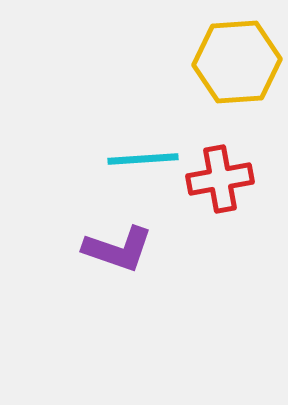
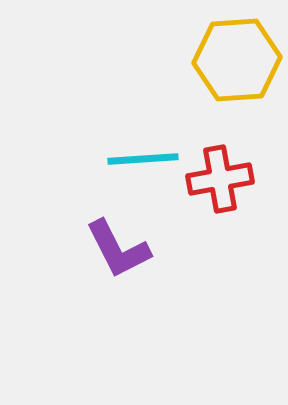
yellow hexagon: moved 2 px up
purple L-shape: rotated 44 degrees clockwise
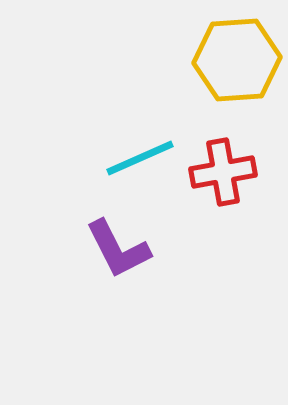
cyan line: moved 3 px left, 1 px up; rotated 20 degrees counterclockwise
red cross: moved 3 px right, 7 px up
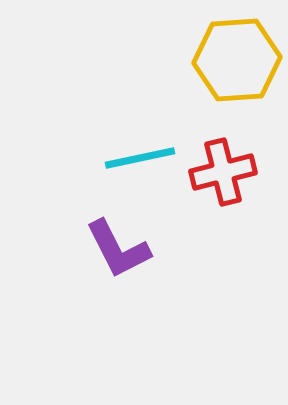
cyan line: rotated 12 degrees clockwise
red cross: rotated 4 degrees counterclockwise
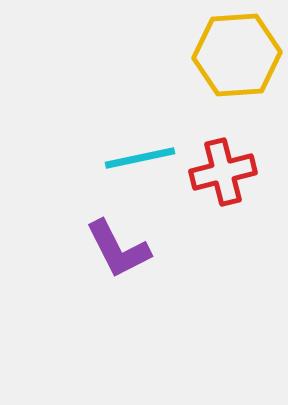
yellow hexagon: moved 5 px up
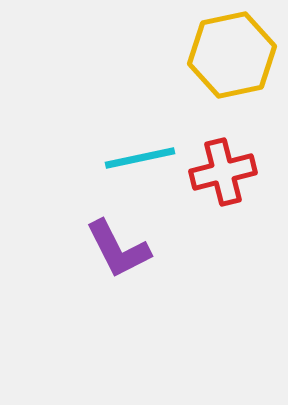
yellow hexagon: moved 5 px left; rotated 8 degrees counterclockwise
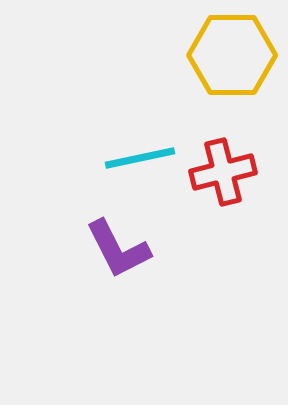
yellow hexagon: rotated 12 degrees clockwise
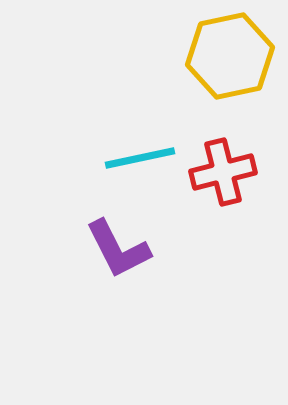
yellow hexagon: moved 2 px left, 1 px down; rotated 12 degrees counterclockwise
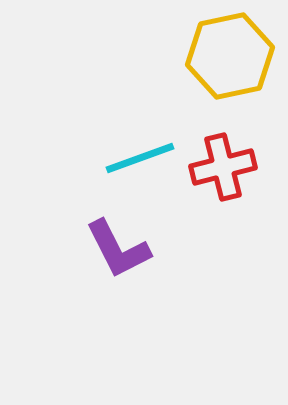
cyan line: rotated 8 degrees counterclockwise
red cross: moved 5 px up
